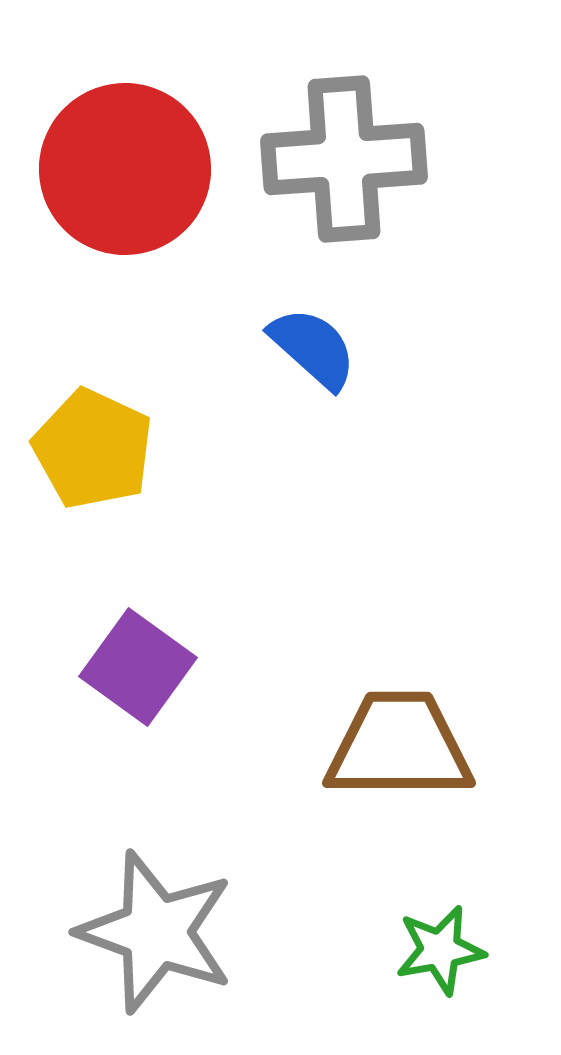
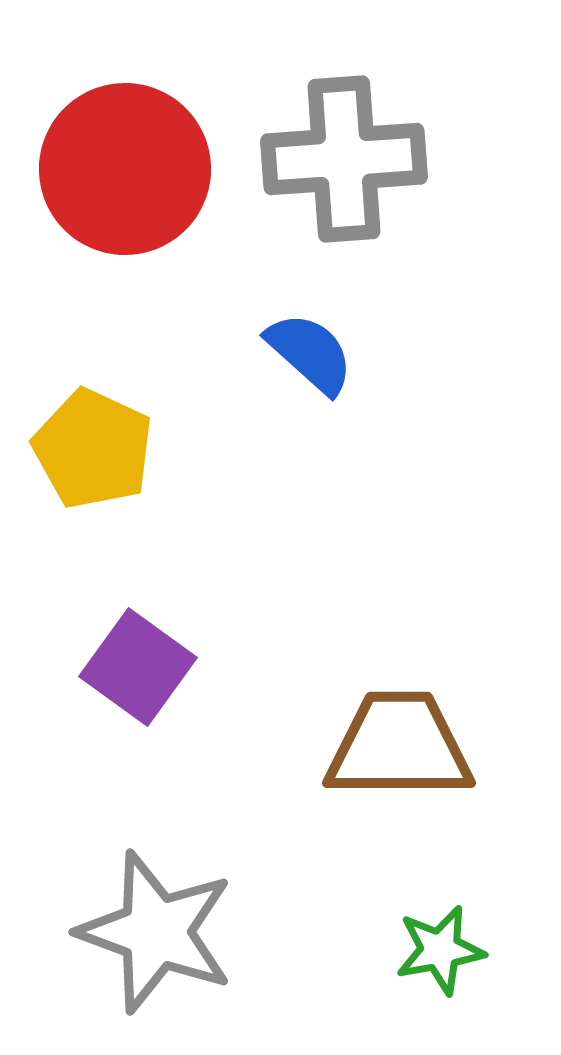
blue semicircle: moved 3 px left, 5 px down
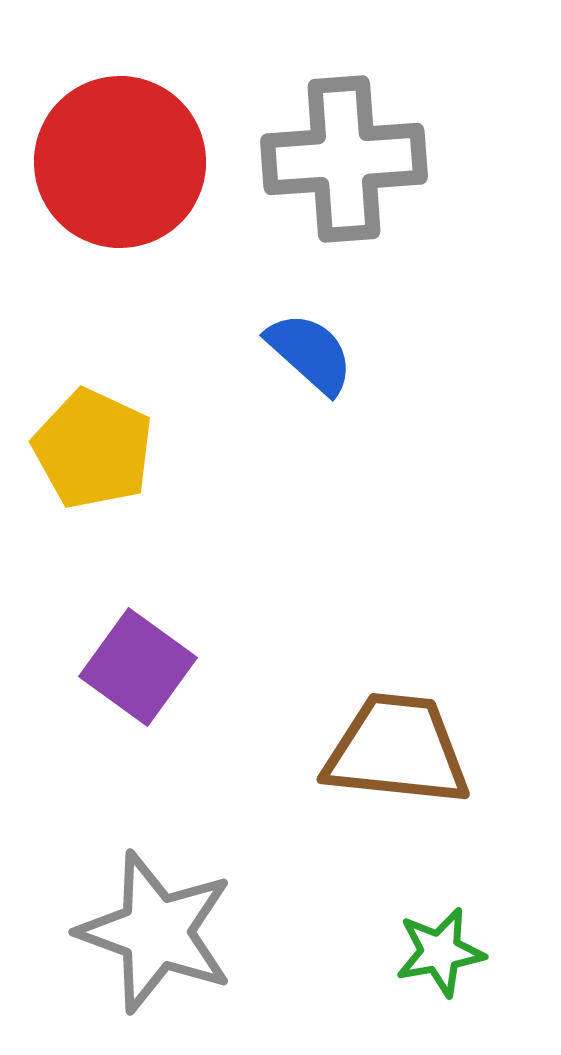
red circle: moved 5 px left, 7 px up
brown trapezoid: moved 2 px left, 4 px down; rotated 6 degrees clockwise
green star: moved 2 px down
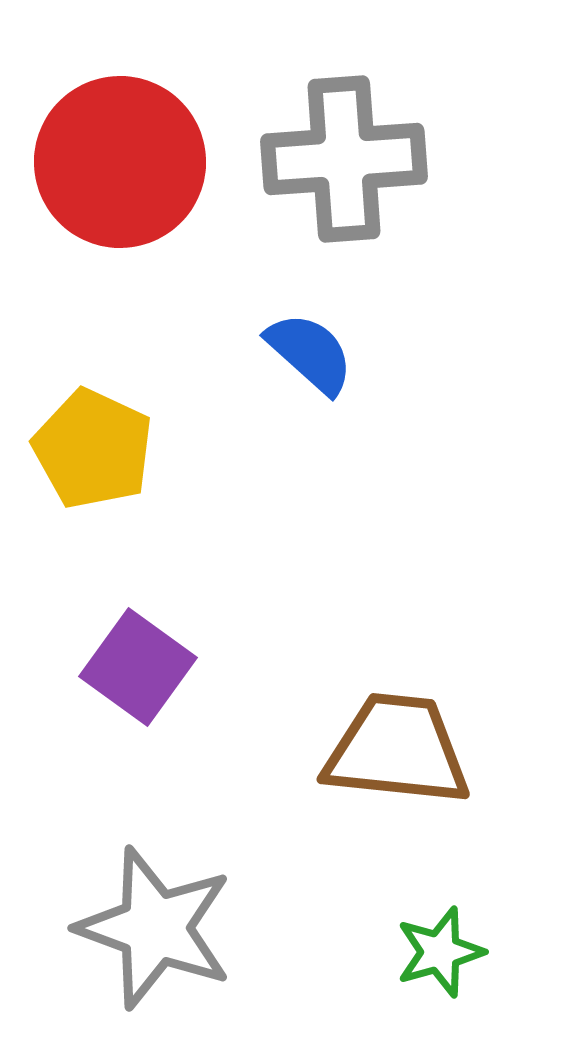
gray star: moved 1 px left, 4 px up
green star: rotated 6 degrees counterclockwise
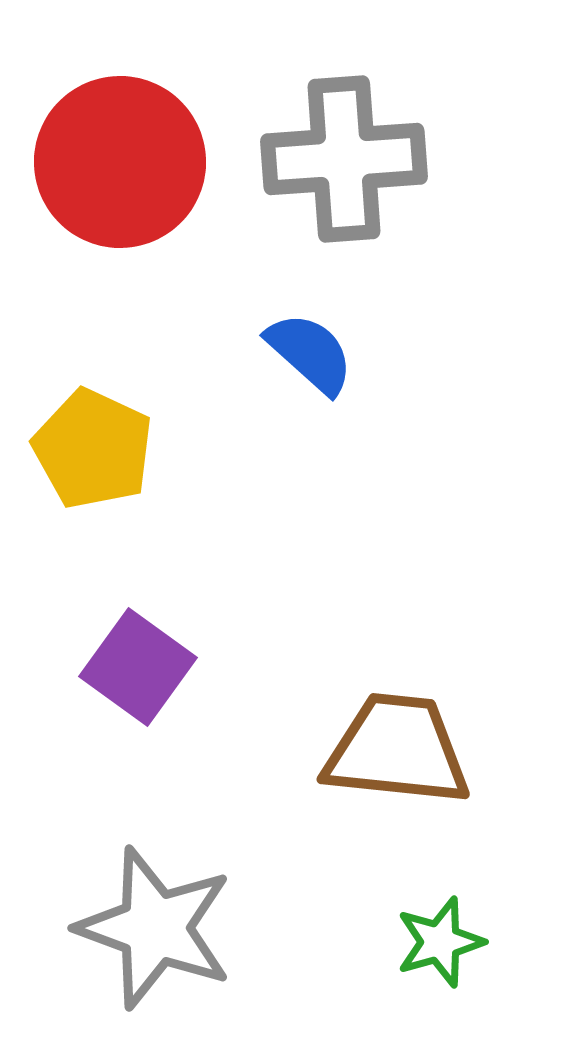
green star: moved 10 px up
